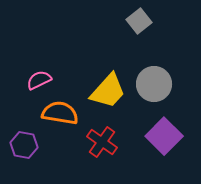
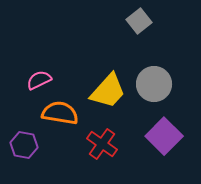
red cross: moved 2 px down
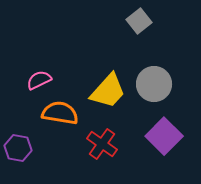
purple hexagon: moved 6 px left, 3 px down
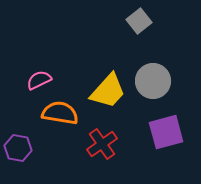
gray circle: moved 1 px left, 3 px up
purple square: moved 2 px right, 4 px up; rotated 30 degrees clockwise
red cross: rotated 20 degrees clockwise
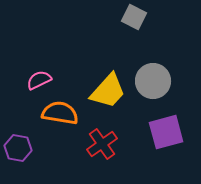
gray square: moved 5 px left, 4 px up; rotated 25 degrees counterclockwise
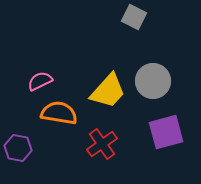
pink semicircle: moved 1 px right, 1 px down
orange semicircle: moved 1 px left
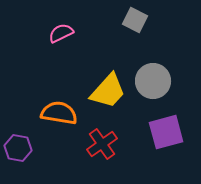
gray square: moved 1 px right, 3 px down
pink semicircle: moved 21 px right, 48 px up
